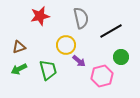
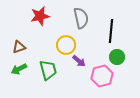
black line: rotated 55 degrees counterclockwise
green circle: moved 4 px left
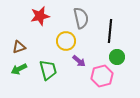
black line: moved 1 px left
yellow circle: moved 4 px up
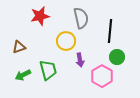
purple arrow: moved 1 px right, 1 px up; rotated 40 degrees clockwise
green arrow: moved 4 px right, 6 px down
pink hexagon: rotated 15 degrees counterclockwise
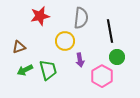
gray semicircle: rotated 20 degrees clockwise
black line: rotated 15 degrees counterclockwise
yellow circle: moved 1 px left
green arrow: moved 2 px right, 5 px up
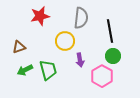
green circle: moved 4 px left, 1 px up
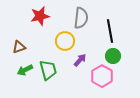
purple arrow: rotated 128 degrees counterclockwise
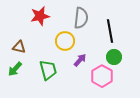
brown triangle: rotated 32 degrees clockwise
green circle: moved 1 px right, 1 px down
green arrow: moved 10 px left, 1 px up; rotated 21 degrees counterclockwise
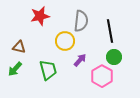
gray semicircle: moved 3 px down
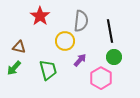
red star: rotated 24 degrees counterclockwise
green arrow: moved 1 px left, 1 px up
pink hexagon: moved 1 px left, 2 px down
